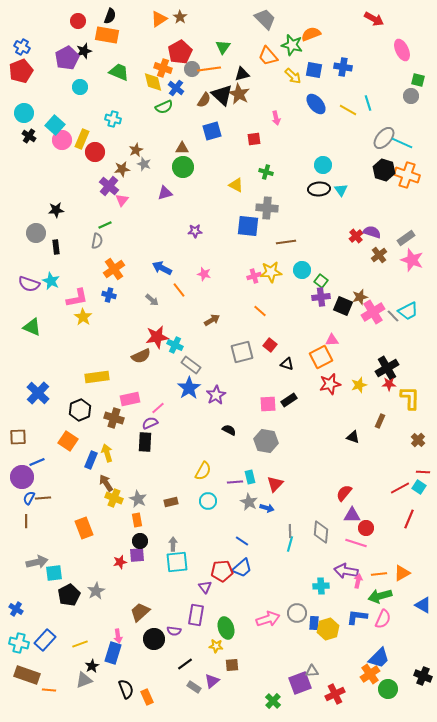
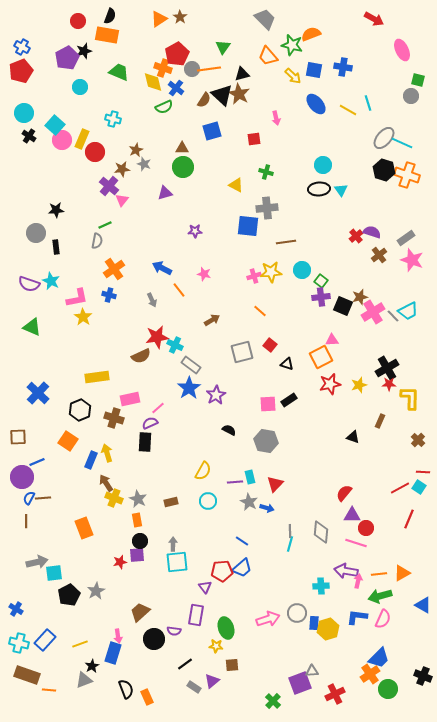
red pentagon at (180, 52): moved 3 px left, 2 px down
gray cross at (267, 208): rotated 10 degrees counterclockwise
gray arrow at (152, 300): rotated 24 degrees clockwise
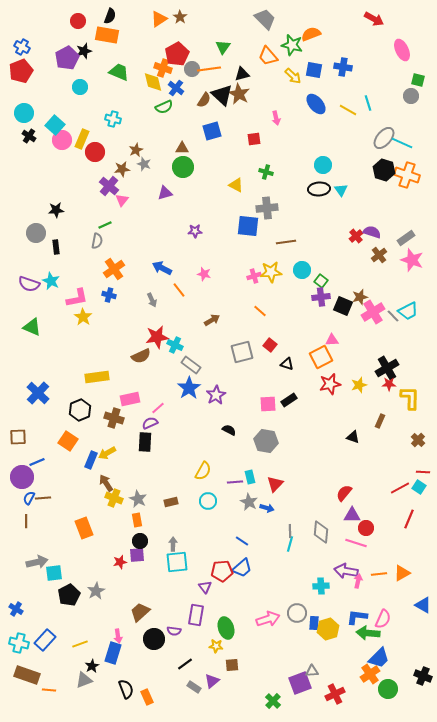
yellow arrow at (107, 453): rotated 102 degrees counterclockwise
green arrow at (380, 596): moved 12 px left, 37 px down; rotated 20 degrees clockwise
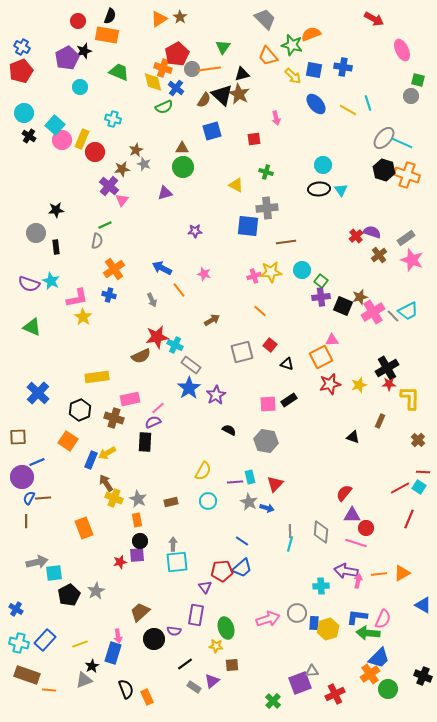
purple semicircle at (150, 423): moved 3 px right, 1 px up
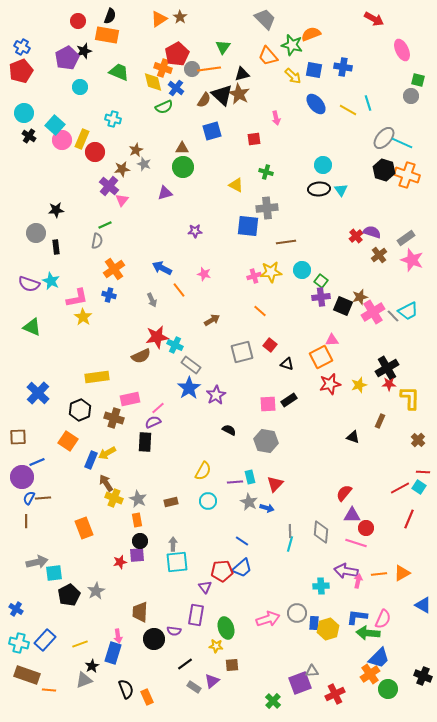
brown trapezoid at (140, 612): rotated 45 degrees counterclockwise
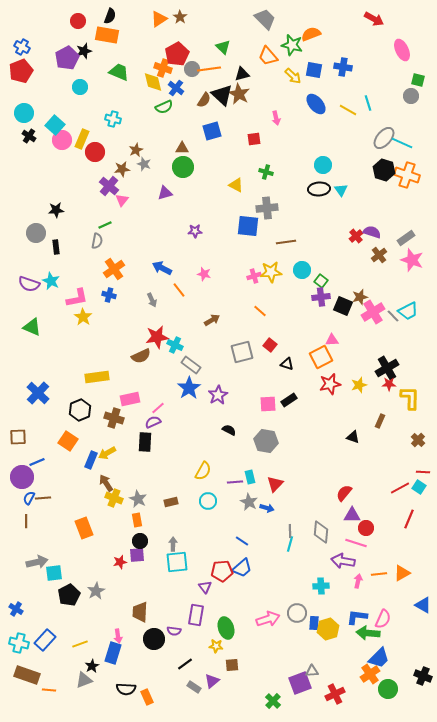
green triangle at (223, 47): rotated 21 degrees counterclockwise
purple star at (216, 395): moved 2 px right
purple arrow at (346, 571): moved 3 px left, 10 px up
black semicircle at (126, 689): rotated 114 degrees clockwise
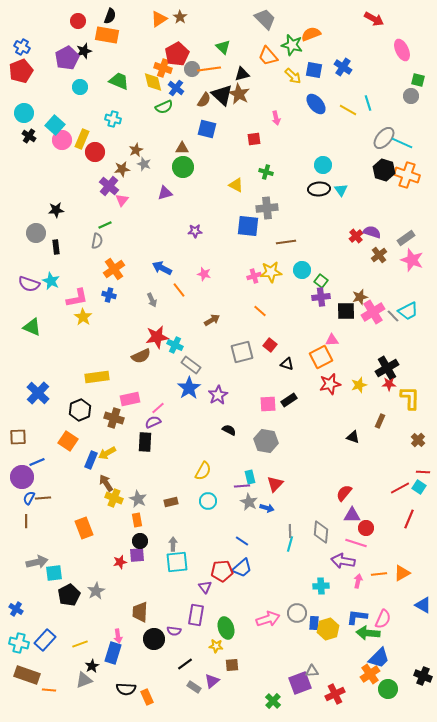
blue cross at (343, 67): rotated 24 degrees clockwise
green trapezoid at (119, 72): moved 9 px down
blue square at (212, 131): moved 5 px left, 2 px up; rotated 30 degrees clockwise
black square at (343, 306): moved 3 px right, 5 px down; rotated 24 degrees counterclockwise
purple line at (235, 482): moved 7 px right, 4 px down
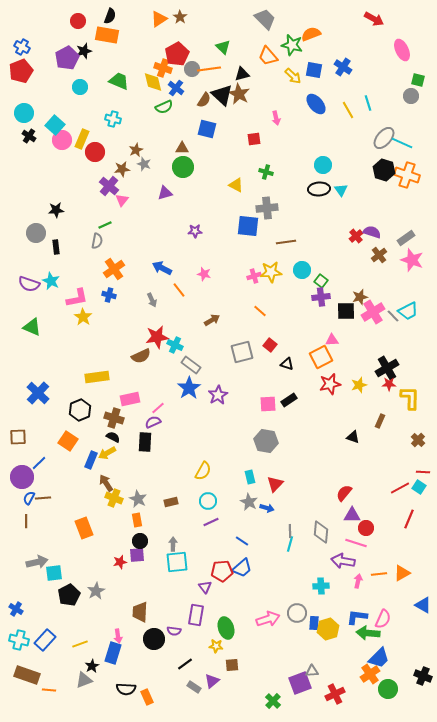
yellow line at (348, 110): rotated 30 degrees clockwise
black semicircle at (229, 430): moved 116 px left, 7 px down
blue line at (37, 462): moved 2 px right, 1 px down; rotated 21 degrees counterclockwise
purple line at (242, 486): moved 31 px left, 36 px down; rotated 21 degrees counterclockwise
cyan cross at (19, 643): moved 3 px up
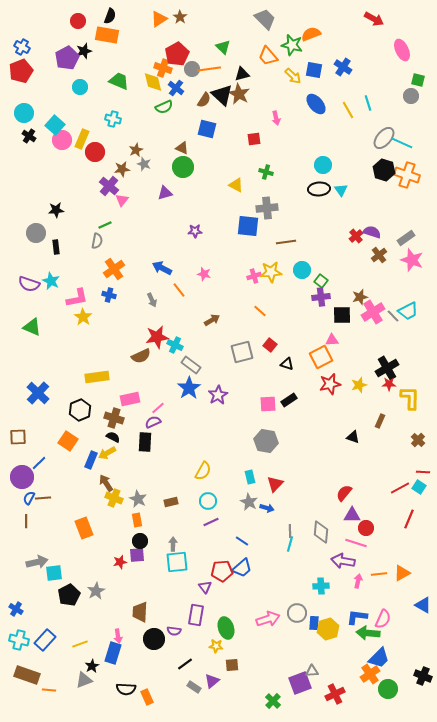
brown triangle at (182, 148): rotated 24 degrees clockwise
black square at (346, 311): moved 4 px left, 4 px down
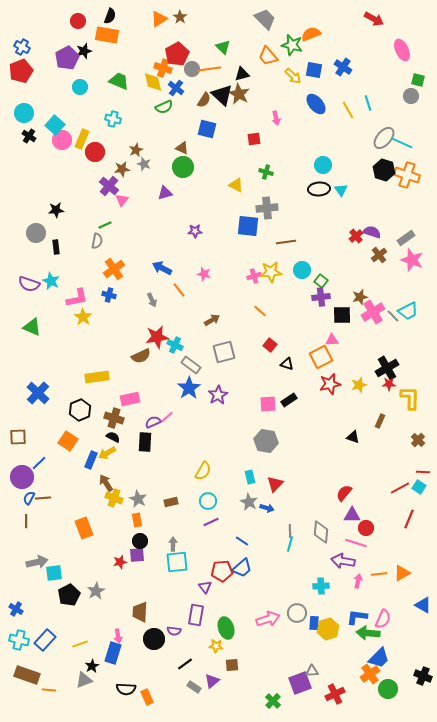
gray square at (242, 352): moved 18 px left
pink line at (158, 408): moved 9 px right, 9 px down
